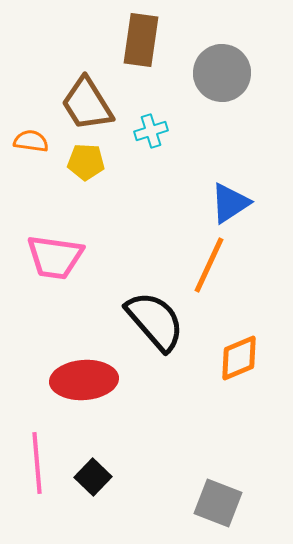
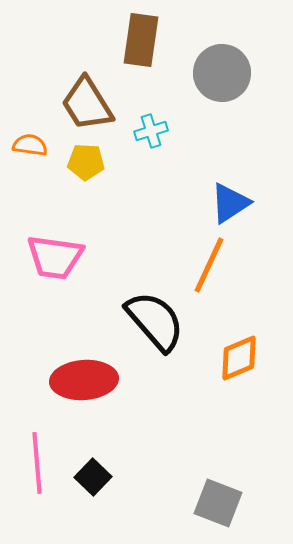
orange semicircle: moved 1 px left, 4 px down
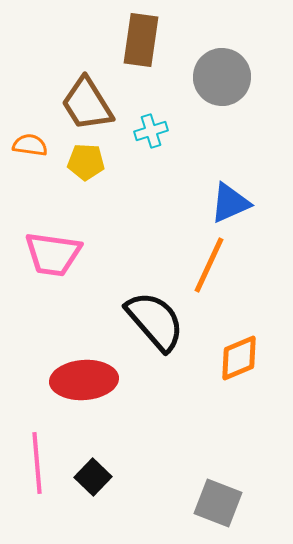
gray circle: moved 4 px down
blue triangle: rotated 9 degrees clockwise
pink trapezoid: moved 2 px left, 3 px up
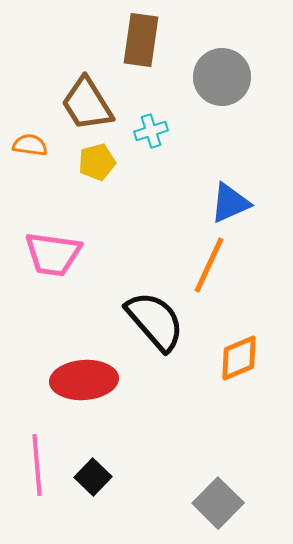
yellow pentagon: moved 11 px right; rotated 18 degrees counterclockwise
pink line: moved 2 px down
gray square: rotated 24 degrees clockwise
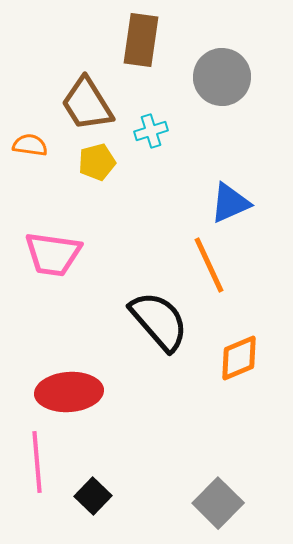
orange line: rotated 50 degrees counterclockwise
black semicircle: moved 4 px right
red ellipse: moved 15 px left, 12 px down
pink line: moved 3 px up
black square: moved 19 px down
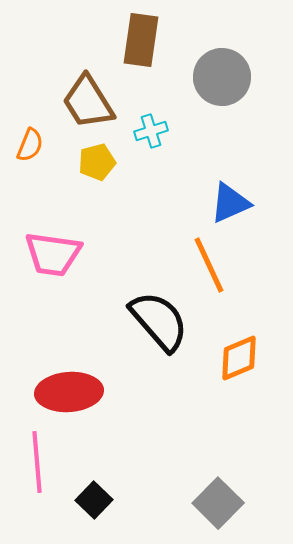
brown trapezoid: moved 1 px right, 2 px up
orange semicircle: rotated 104 degrees clockwise
black square: moved 1 px right, 4 px down
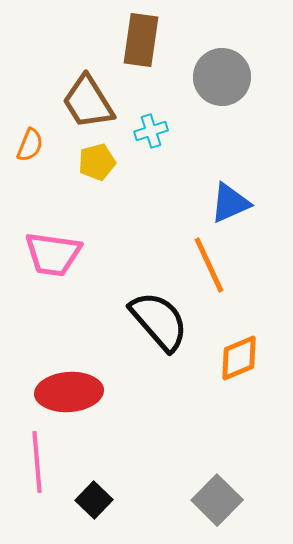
gray square: moved 1 px left, 3 px up
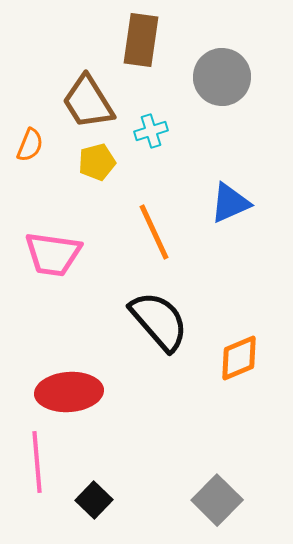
orange line: moved 55 px left, 33 px up
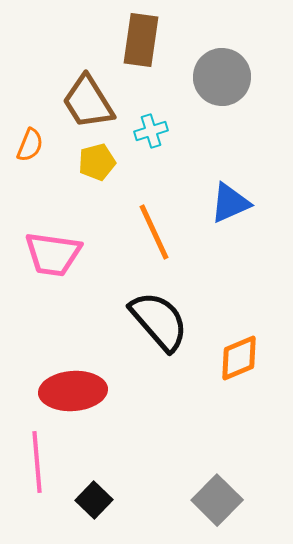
red ellipse: moved 4 px right, 1 px up
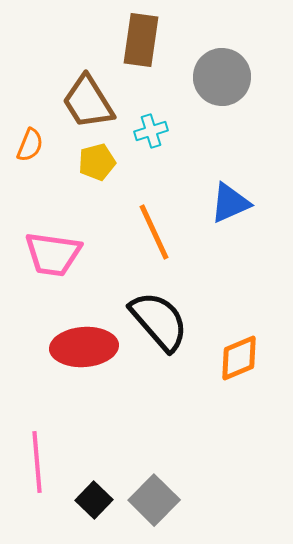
red ellipse: moved 11 px right, 44 px up
gray square: moved 63 px left
